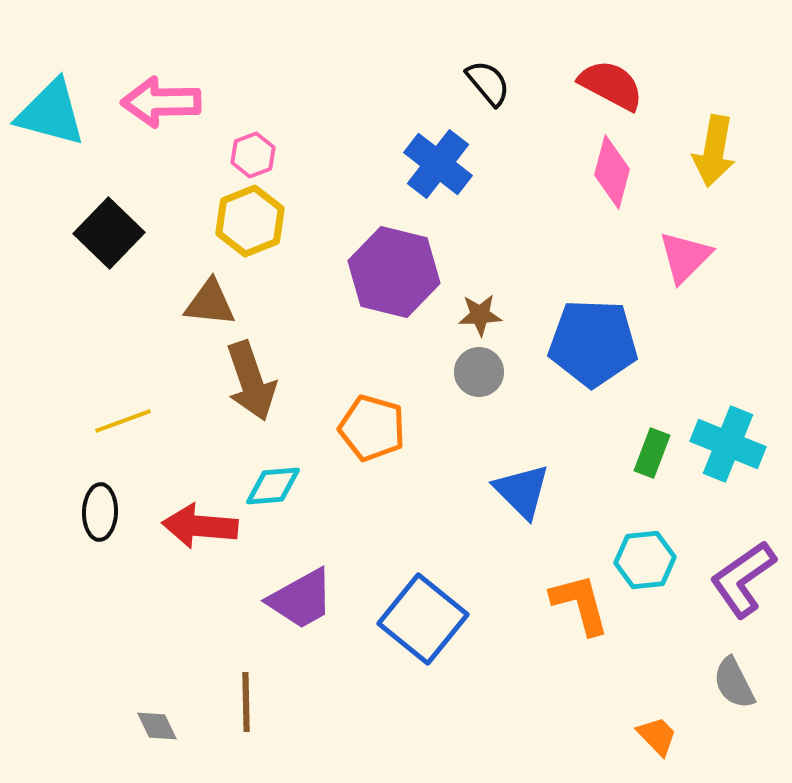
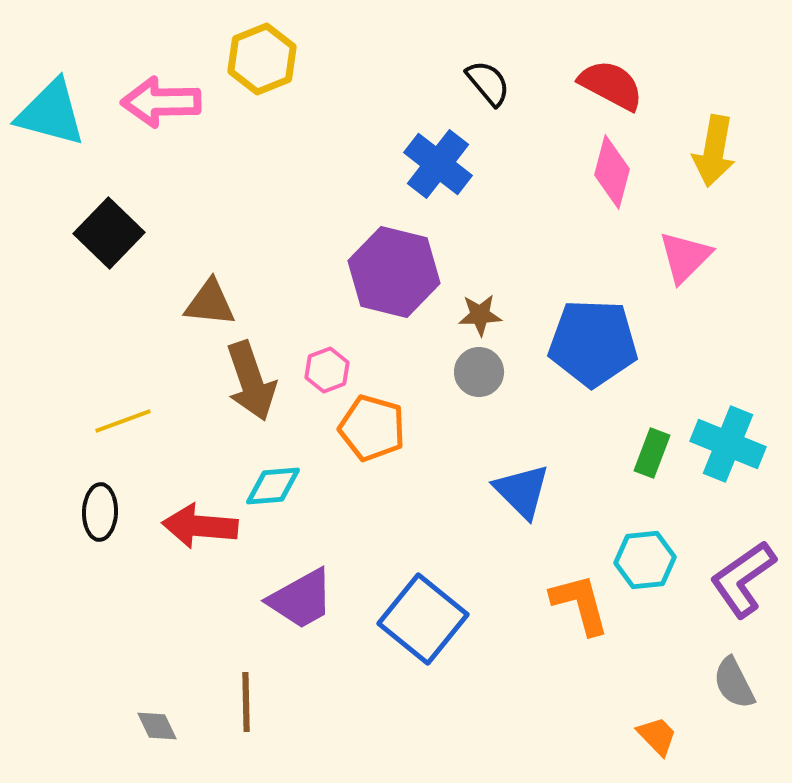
pink hexagon: moved 74 px right, 215 px down
yellow hexagon: moved 12 px right, 162 px up
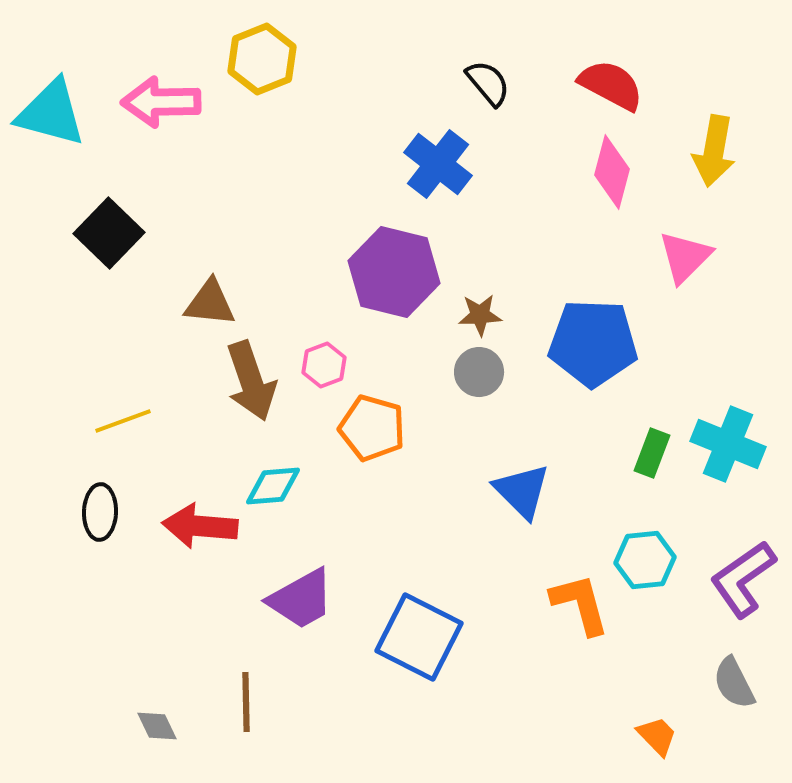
pink hexagon: moved 3 px left, 5 px up
blue square: moved 4 px left, 18 px down; rotated 12 degrees counterclockwise
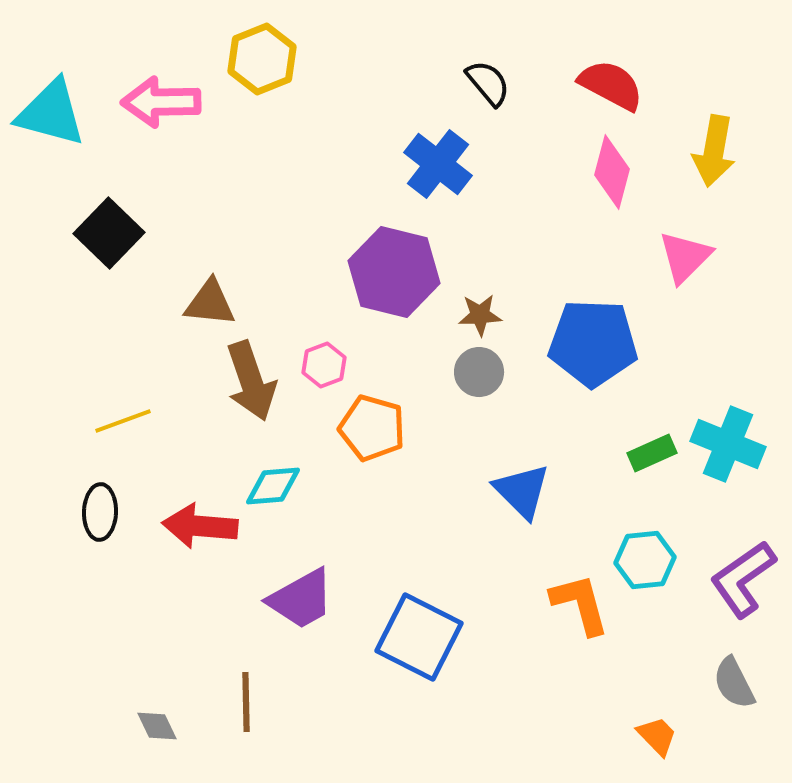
green rectangle: rotated 45 degrees clockwise
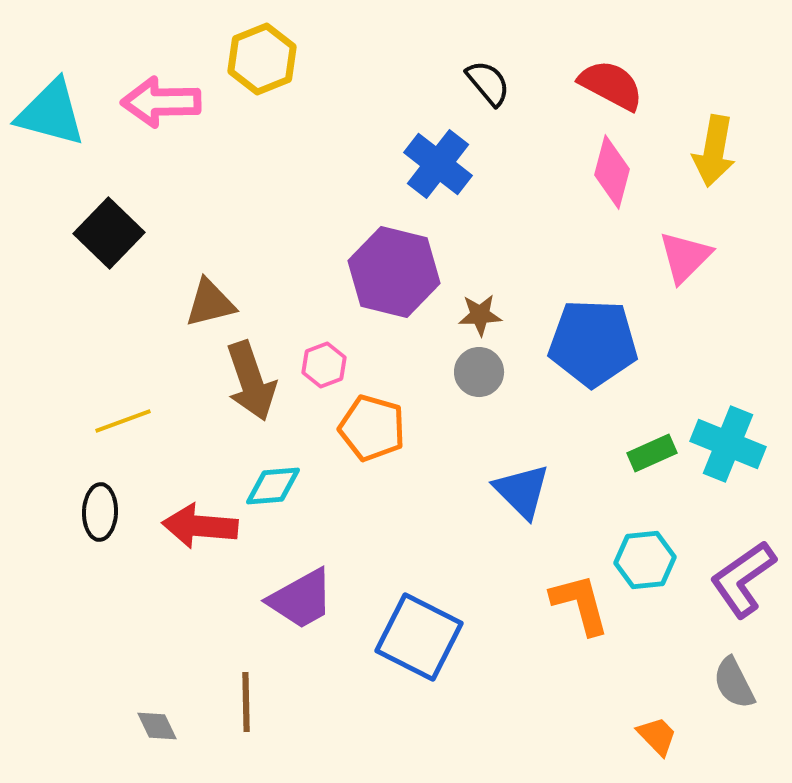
brown triangle: rotated 20 degrees counterclockwise
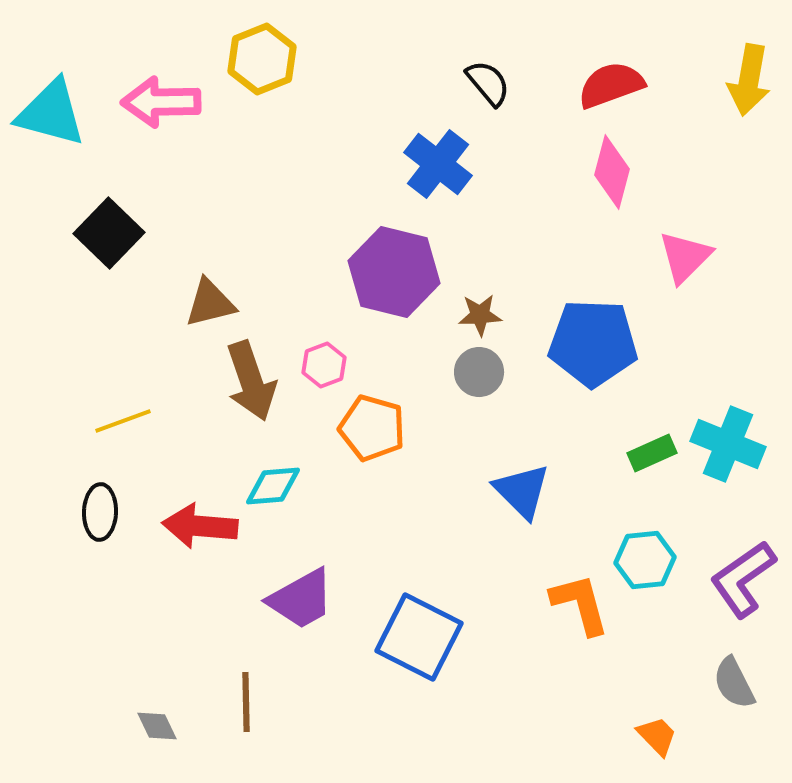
red semicircle: rotated 48 degrees counterclockwise
yellow arrow: moved 35 px right, 71 px up
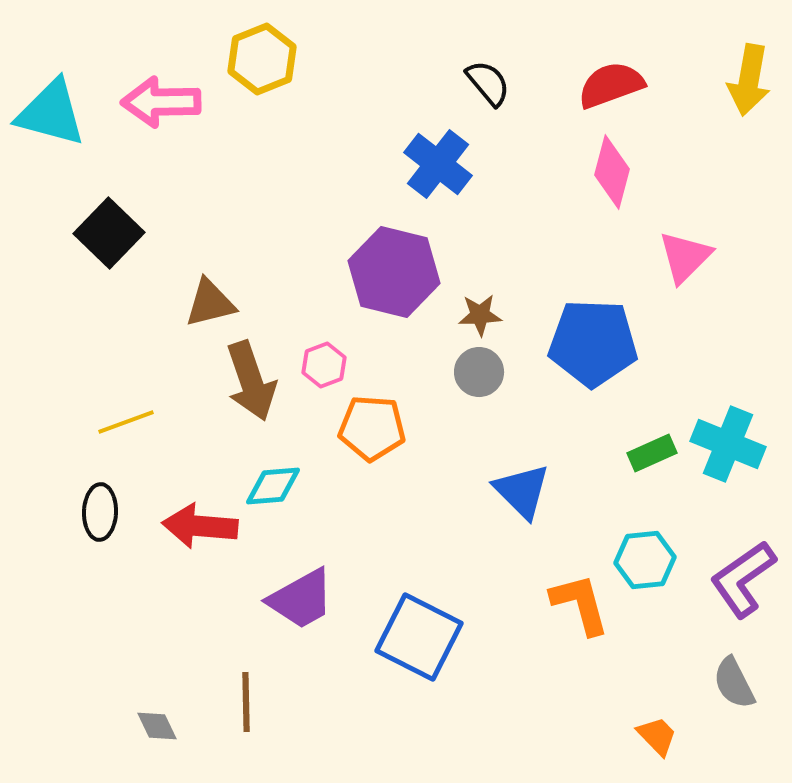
yellow line: moved 3 px right, 1 px down
orange pentagon: rotated 12 degrees counterclockwise
